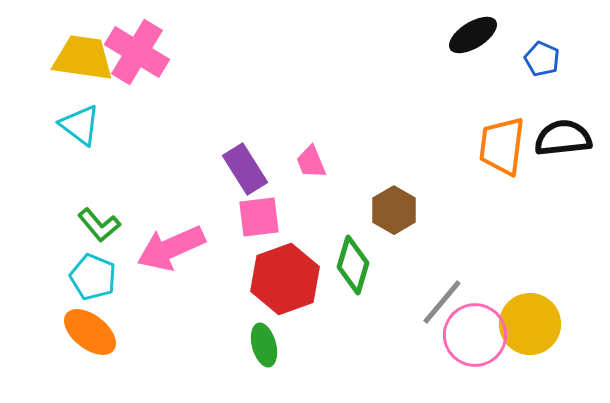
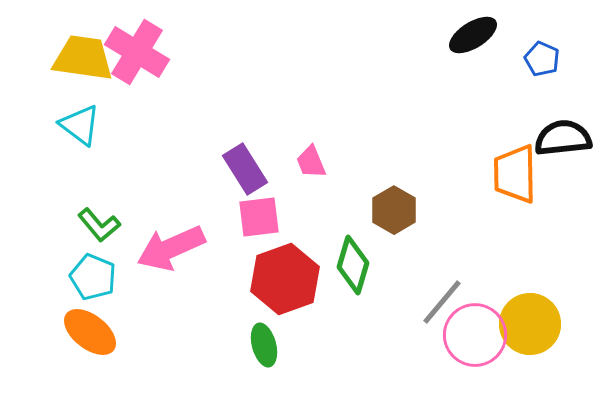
orange trapezoid: moved 13 px right, 28 px down; rotated 8 degrees counterclockwise
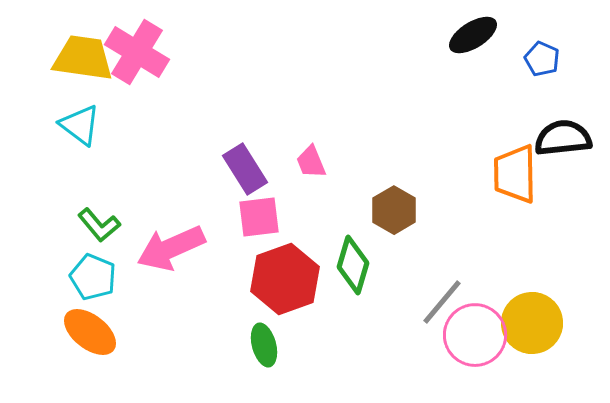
yellow circle: moved 2 px right, 1 px up
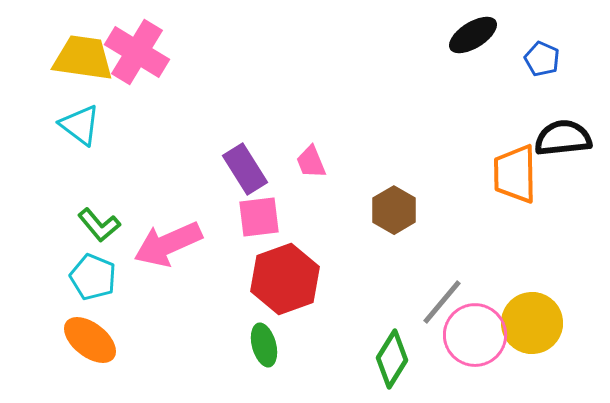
pink arrow: moved 3 px left, 4 px up
green diamond: moved 39 px right, 94 px down; rotated 16 degrees clockwise
orange ellipse: moved 8 px down
